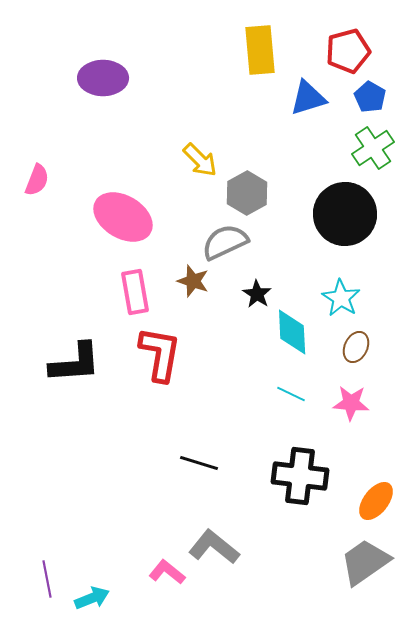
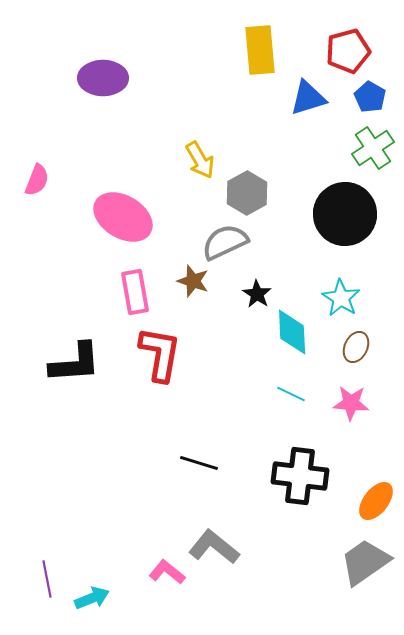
yellow arrow: rotated 15 degrees clockwise
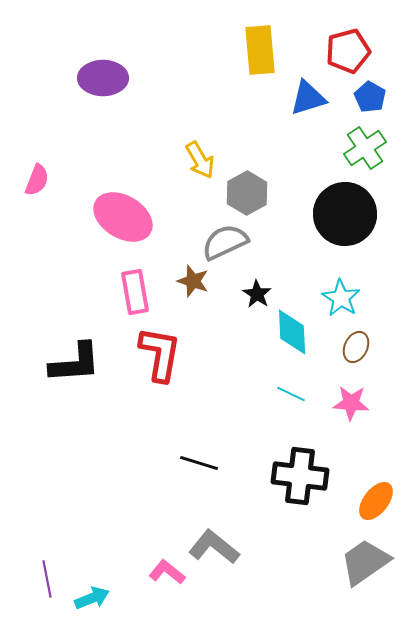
green cross: moved 8 px left
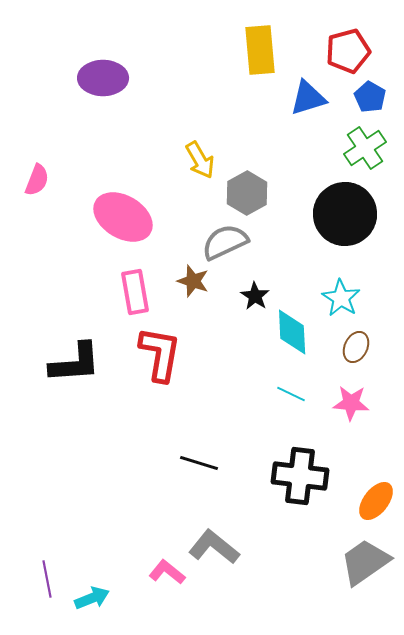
black star: moved 2 px left, 2 px down
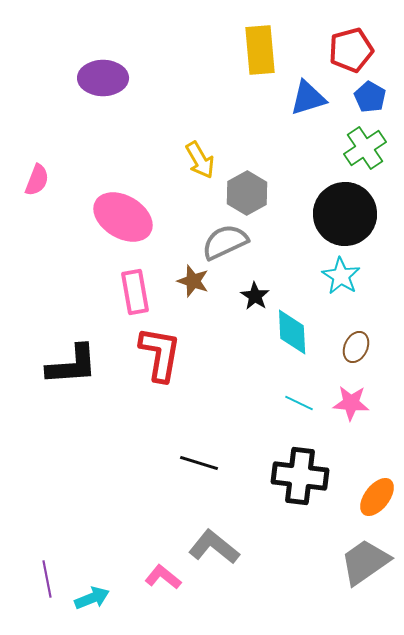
red pentagon: moved 3 px right, 1 px up
cyan star: moved 22 px up
black L-shape: moved 3 px left, 2 px down
cyan line: moved 8 px right, 9 px down
orange ellipse: moved 1 px right, 4 px up
pink L-shape: moved 4 px left, 5 px down
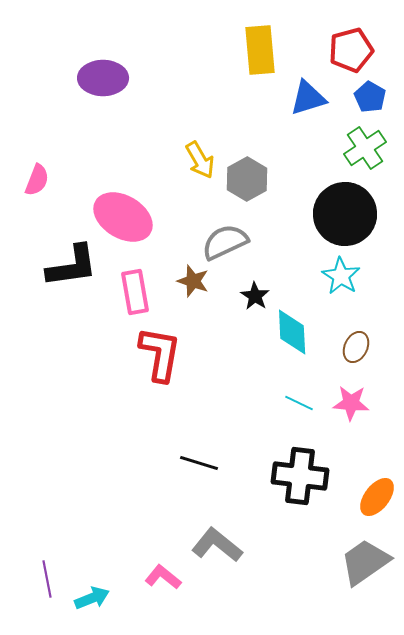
gray hexagon: moved 14 px up
black L-shape: moved 99 px up; rotated 4 degrees counterclockwise
gray L-shape: moved 3 px right, 2 px up
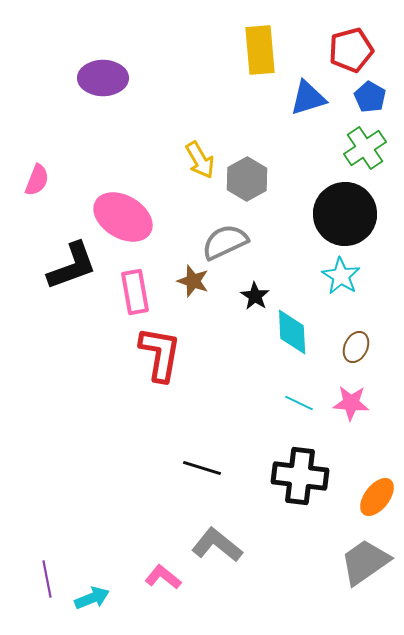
black L-shape: rotated 12 degrees counterclockwise
black line: moved 3 px right, 5 px down
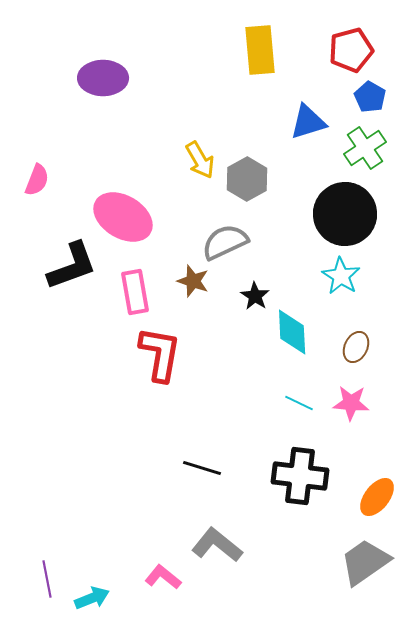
blue triangle: moved 24 px down
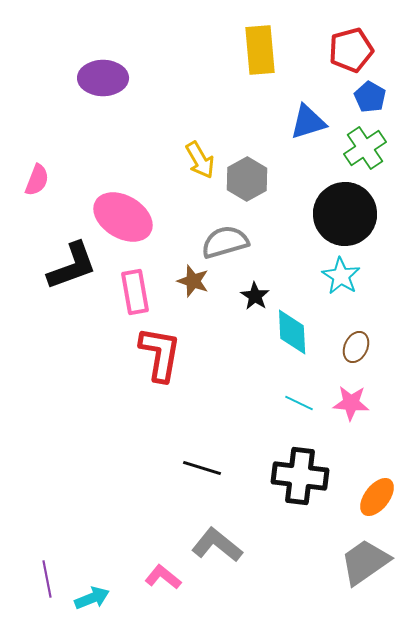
gray semicircle: rotated 9 degrees clockwise
